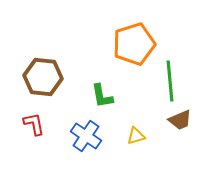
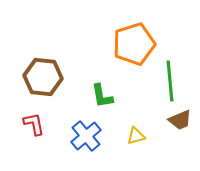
blue cross: rotated 16 degrees clockwise
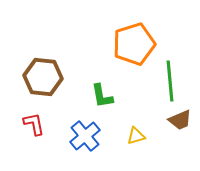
blue cross: moved 1 px left
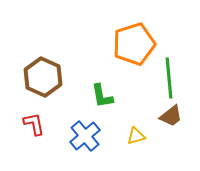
brown hexagon: rotated 18 degrees clockwise
green line: moved 1 px left, 3 px up
brown trapezoid: moved 9 px left, 4 px up; rotated 15 degrees counterclockwise
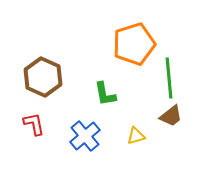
green L-shape: moved 3 px right, 2 px up
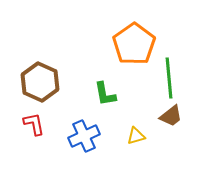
orange pentagon: rotated 18 degrees counterclockwise
brown hexagon: moved 3 px left, 5 px down
blue cross: moved 1 px left; rotated 16 degrees clockwise
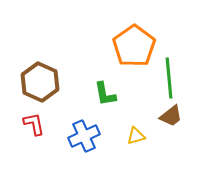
orange pentagon: moved 2 px down
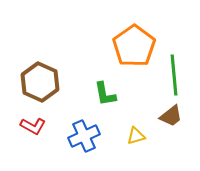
green line: moved 5 px right, 3 px up
red L-shape: moved 1 px left, 2 px down; rotated 130 degrees clockwise
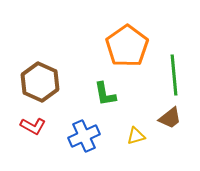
orange pentagon: moved 7 px left
brown trapezoid: moved 1 px left, 2 px down
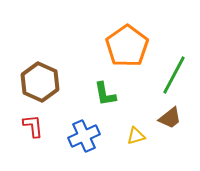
green line: rotated 33 degrees clockwise
red L-shape: rotated 125 degrees counterclockwise
